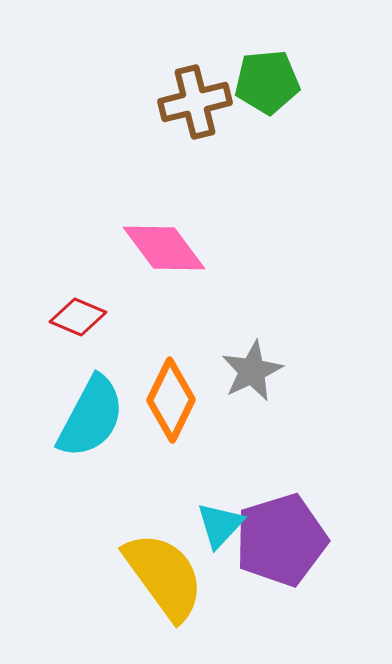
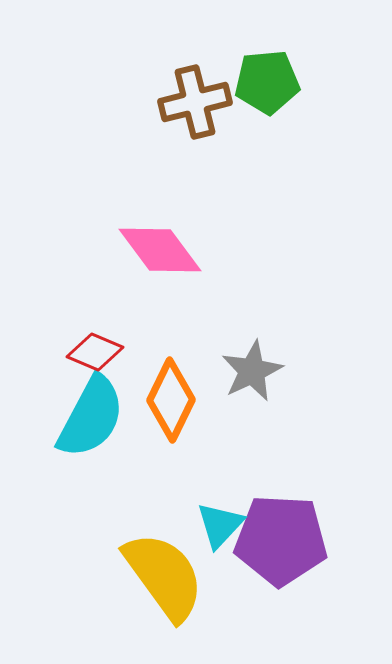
pink diamond: moved 4 px left, 2 px down
red diamond: moved 17 px right, 35 px down
purple pentagon: rotated 20 degrees clockwise
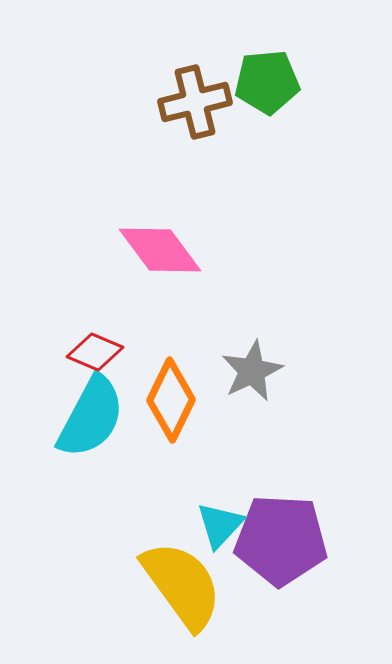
yellow semicircle: moved 18 px right, 9 px down
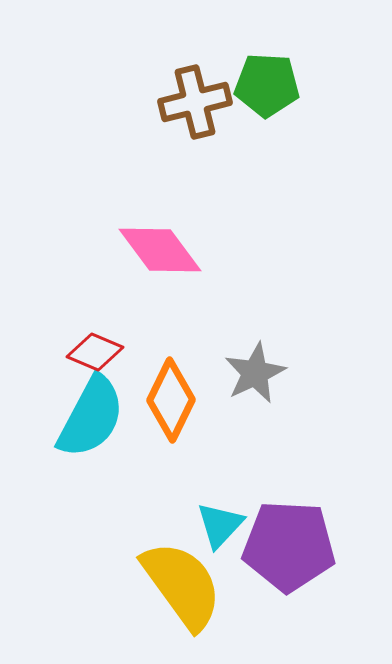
green pentagon: moved 3 px down; rotated 8 degrees clockwise
gray star: moved 3 px right, 2 px down
purple pentagon: moved 8 px right, 6 px down
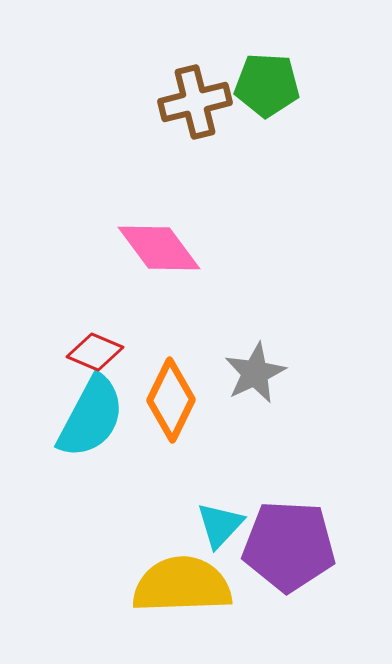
pink diamond: moved 1 px left, 2 px up
yellow semicircle: rotated 56 degrees counterclockwise
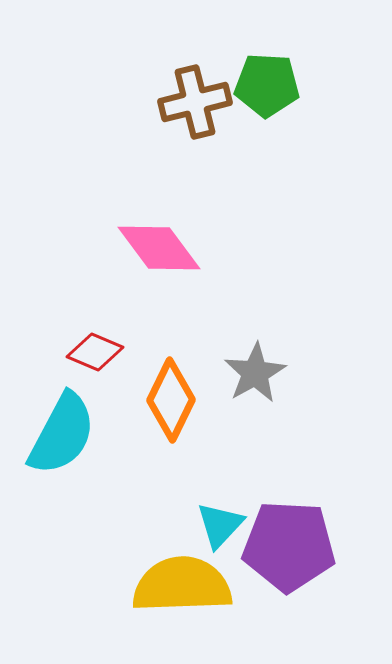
gray star: rotated 4 degrees counterclockwise
cyan semicircle: moved 29 px left, 17 px down
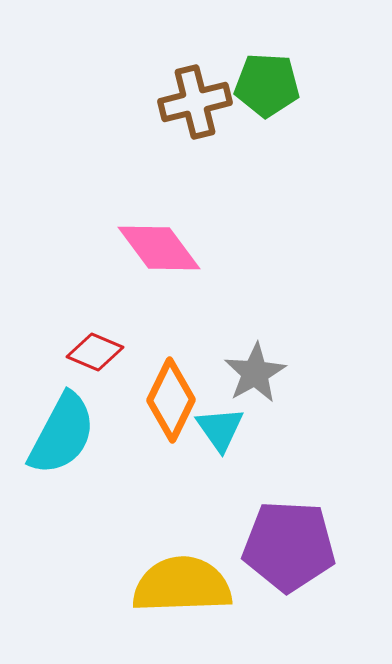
cyan triangle: moved 96 px up; rotated 18 degrees counterclockwise
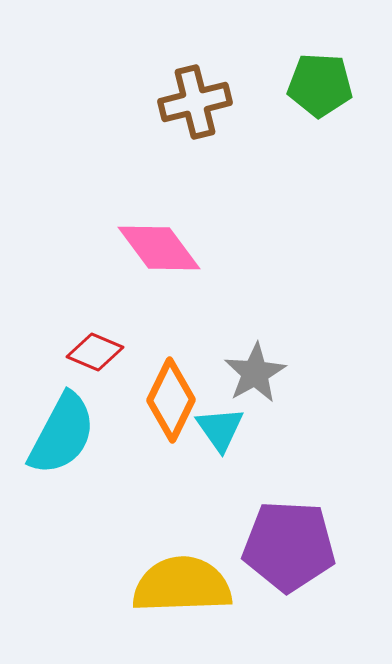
green pentagon: moved 53 px right
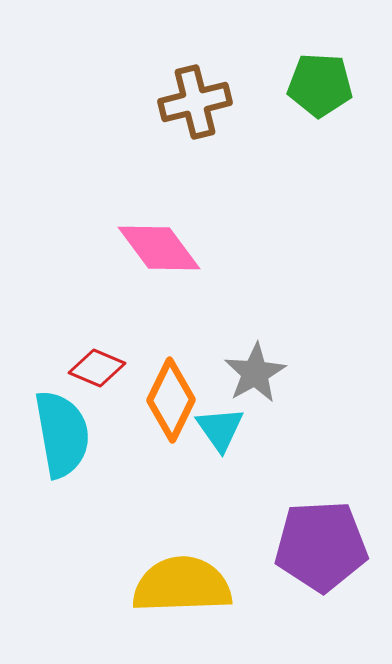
red diamond: moved 2 px right, 16 px down
cyan semicircle: rotated 38 degrees counterclockwise
purple pentagon: moved 32 px right; rotated 6 degrees counterclockwise
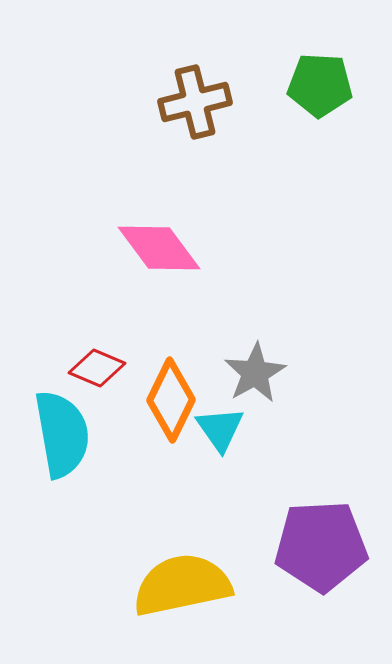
yellow semicircle: rotated 10 degrees counterclockwise
